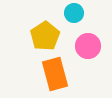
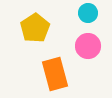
cyan circle: moved 14 px right
yellow pentagon: moved 10 px left, 8 px up
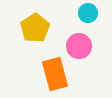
pink circle: moved 9 px left
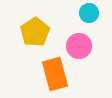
cyan circle: moved 1 px right
yellow pentagon: moved 4 px down
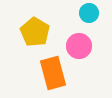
yellow pentagon: rotated 8 degrees counterclockwise
orange rectangle: moved 2 px left, 1 px up
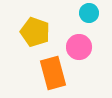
yellow pentagon: rotated 12 degrees counterclockwise
pink circle: moved 1 px down
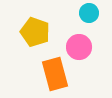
orange rectangle: moved 2 px right, 1 px down
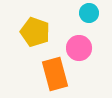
pink circle: moved 1 px down
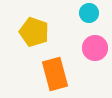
yellow pentagon: moved 1 px left
pink circle: moved 16 px right
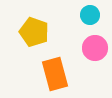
cyan circle: moved 1 px right, 2 px down
